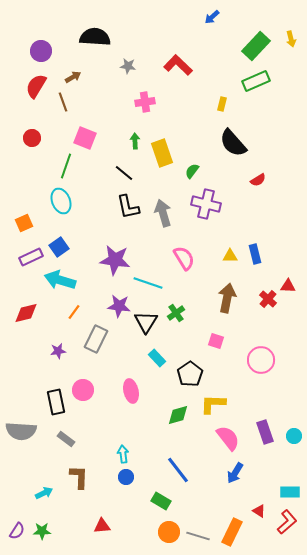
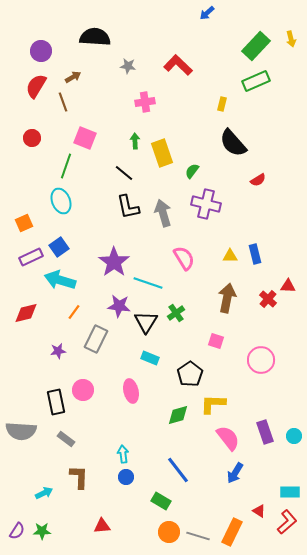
blue arrow at (212, 17): moved 5 px left, 4 px up
purple star at (115, 260): moved 1 px left, 2 px down; rotated 28 degrees clockwise
cyan rectangle at (157, 358): moved 7 px left; rotated 24 degrees counterclockwise
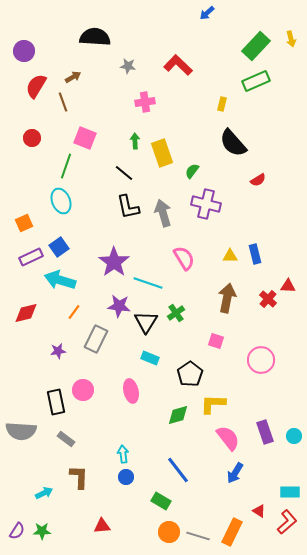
purple circle at (41, 51): moved 17 px left
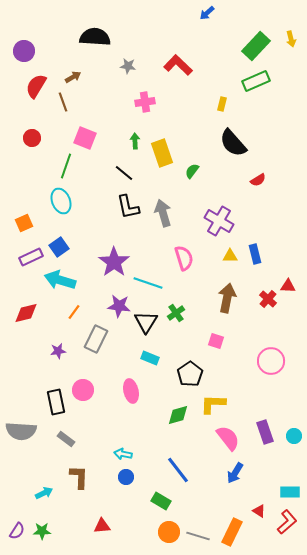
purple cross at (206, 204): moved 13 px right, 17 px down; rotated 16 degrees clockwise
pink semicircle at (184, 258): rotated 15 degrees clockwise
pink circle at (261, 360): moved 10 px right, 1 px down
cyan arrow at (123, 454): rotated 72 degrees counterclockwise
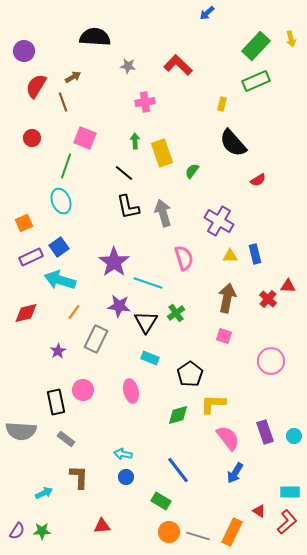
pink square at (216, 341): moved 8 px right, 5 px up
purple star at (58, 351): rotated 21 degrees counterclockwise
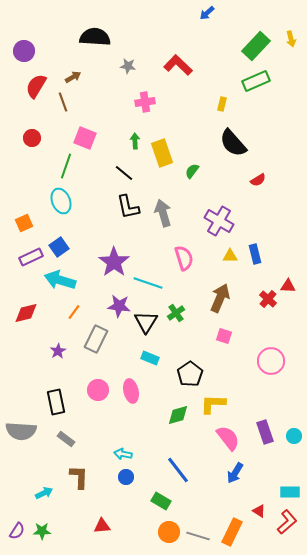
brown arrow at (227, 298): moved 7 px left; rotated 12 degrees clockwise
pink circle at (83, 390): moved 15 px right
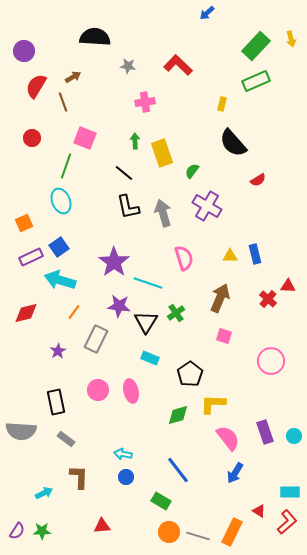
purple cross at (219, 221): moved 12 px left, 15 px up
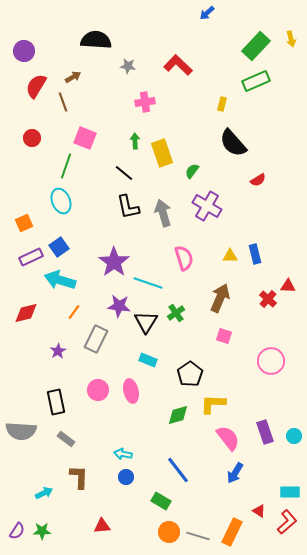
black semicircle at (95, 37): moved 1 px right, 3 px down
cyan rectangle at (150, 358): moved 2 px left, 2 px down
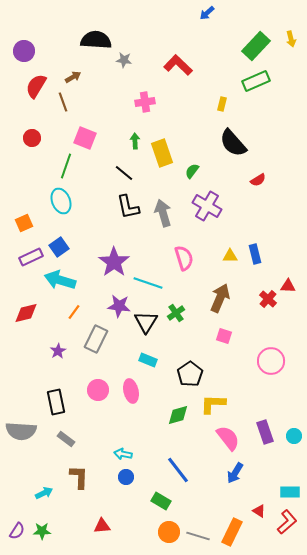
gray star at (128, 66): moved 4 px left, 6 px up
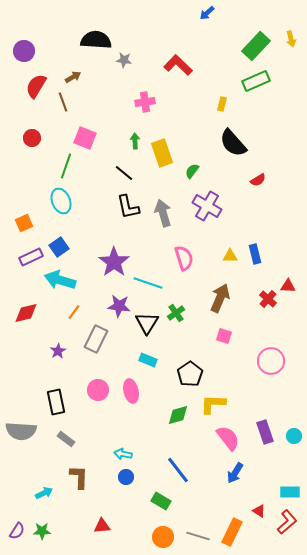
black triangle at (146, 322): moved 1 px right, 1 px down
orange circle at (169, 532): moved 6 px left, 5 px down
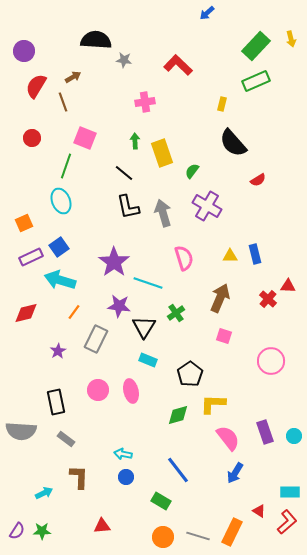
black triangle at (147, 323): moved 3 px left, 4 px down
